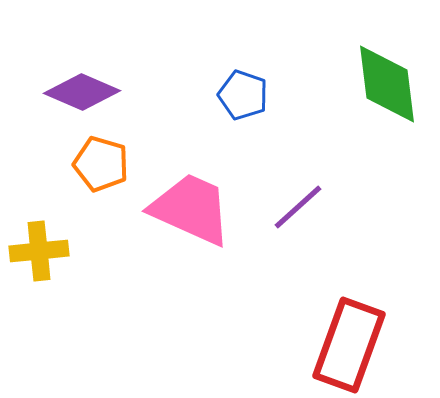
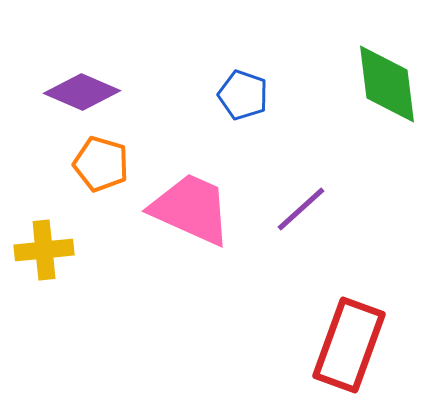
purple line: moved 3 px right, 2 px down
yellow cross: moved 5 px right, 1 px up
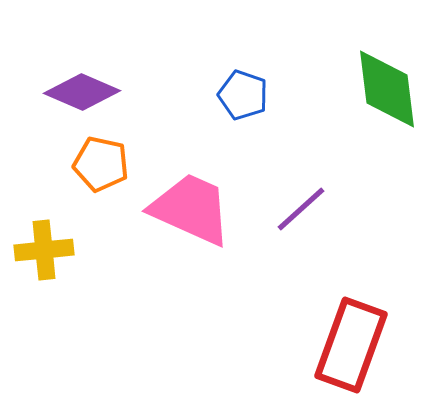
green diamond: moved 5 px down
orange pentagon: rotated 4 degrees counterclockwise
red rectangle: moved 2 px right
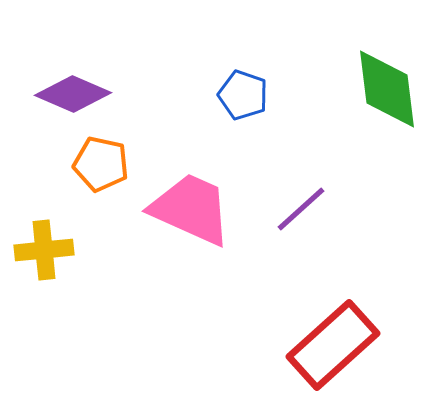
purple diamond: moved 9 px left, 2 px down
red rectangle: moved 18 px left; rotated 28 degrees clockwise
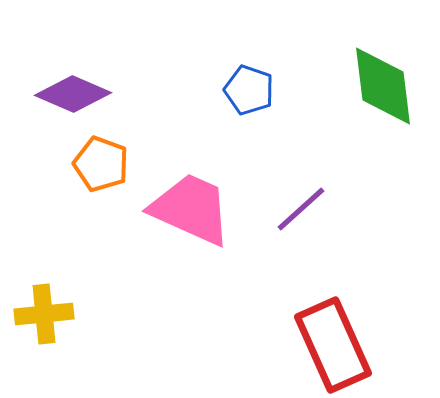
green diamond: moved 4 px left, 3 px up
blue pentagon: moved 6 px right, 5 px up
orange pentagon: rotated 8 degrees clockwise
yellow cross: moved 64 px down
red rectangle: rotated 72 degrees counterclockwise
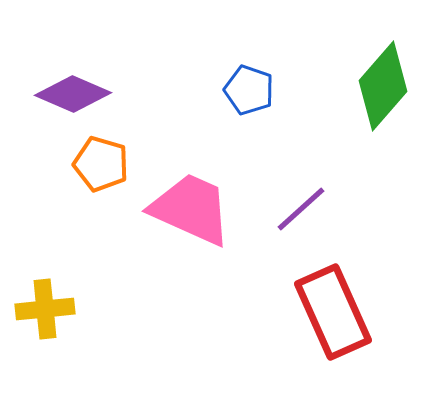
green diamond: rotated 48 degrees clockwise
orange pentagon: rotated 4 degrees counterclockwise
yellow cross: moved 1 px right, 5 px up
red rectangle: moved 33 px up
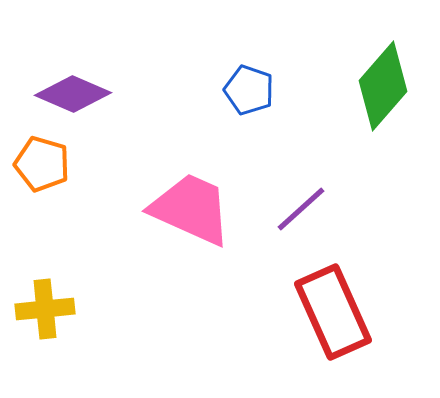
orange pentagon: moved 59 px left
